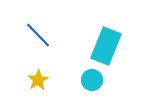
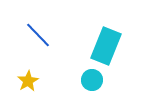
yellow star: moved 10 px left, 1 px down
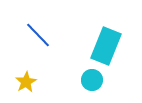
yellow star: moved 2 px left, 1 px down
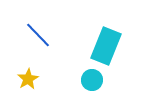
yellow star: moved 2 px right, 3 px up
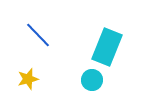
cyan rectangle: moved 1 px right, 1 px down
yellow star: rotated 15 degrees clockwise
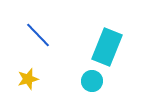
cyan circle: moved 1 px down
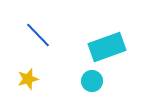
cyan rectangle: rotated 48 degrees clockwise
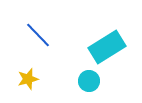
cyan rectangle: rotated 12 degrees counterclockwise
cyan circle: moved 3 px left
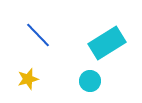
cyan rectangle: moved 4 px up
cyan circle: moved 1 px right
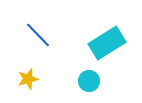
cyan circle: moved 1 px left
